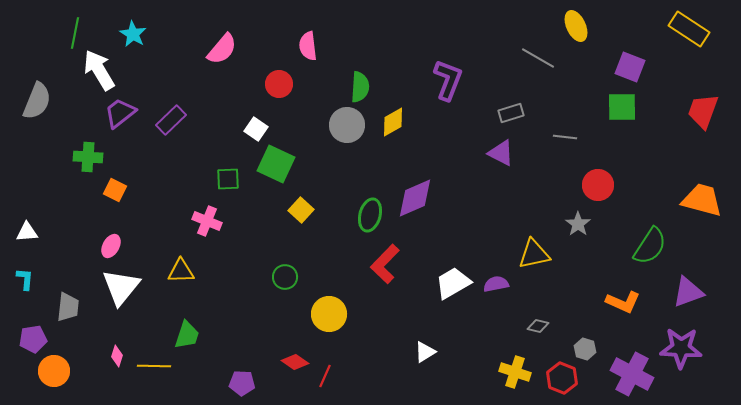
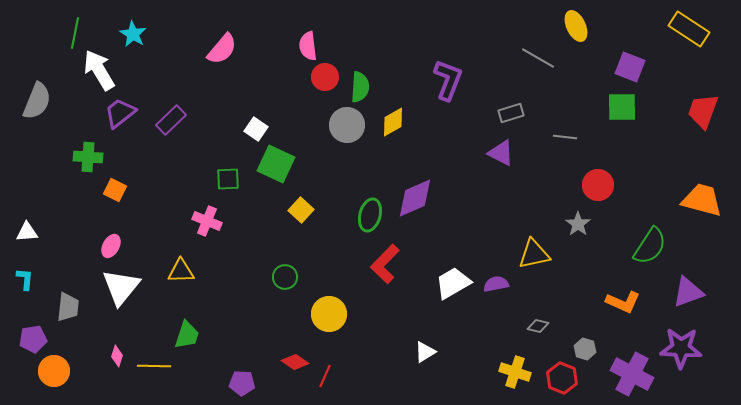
red circle at (279, 84): moved 46 px right, 7 px up
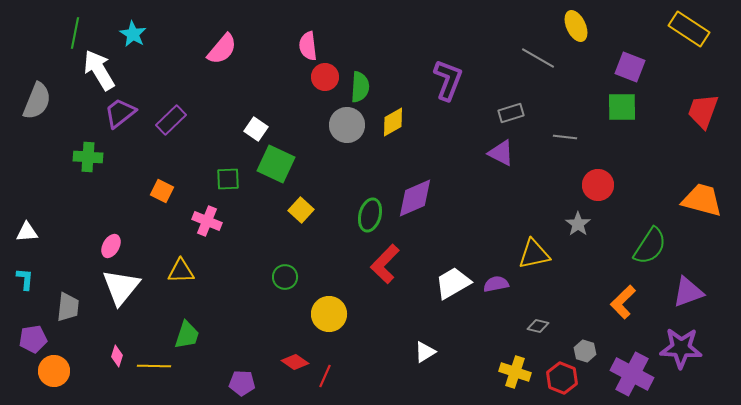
orange square at (115, 190): moved 47 px right, 1 px down
orange L-shape at (623, 302): rotated 112 degrees clockwise
gray hexagon at (585, 349): moved 2 px down
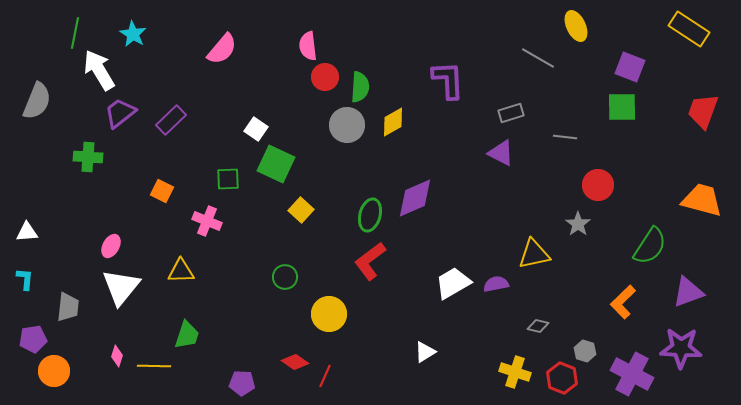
purple L-shape at (448, 80): rotated 24 degrees counterclockwise
red L-shape at (385, 264): moved 15 px left, 3 px up; rotated 9 degrees clockwise
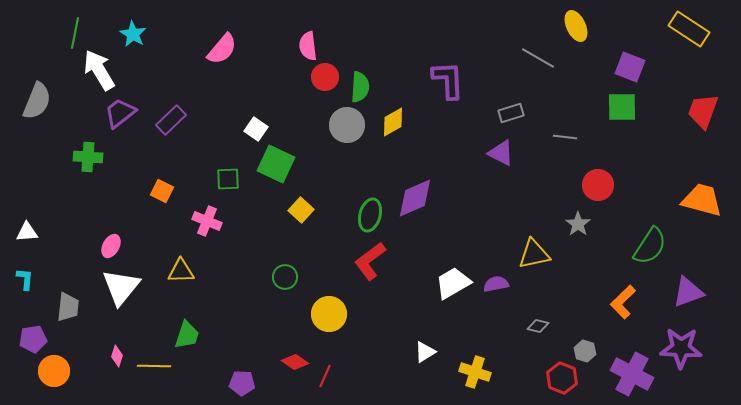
yellow cross at (515, 372): moved 40 px left
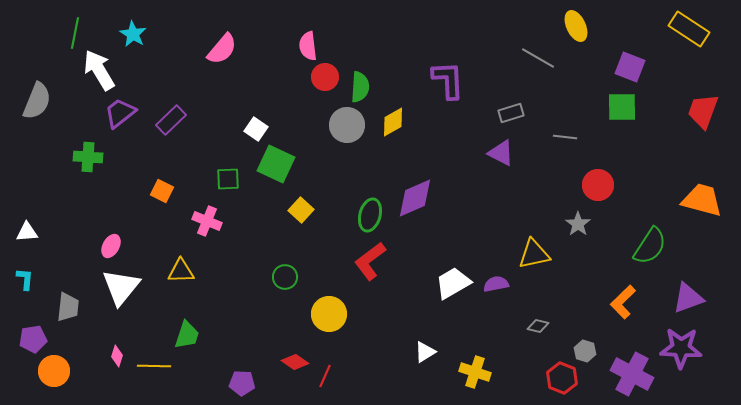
purple triangle at (688, 292): moved 6 px down
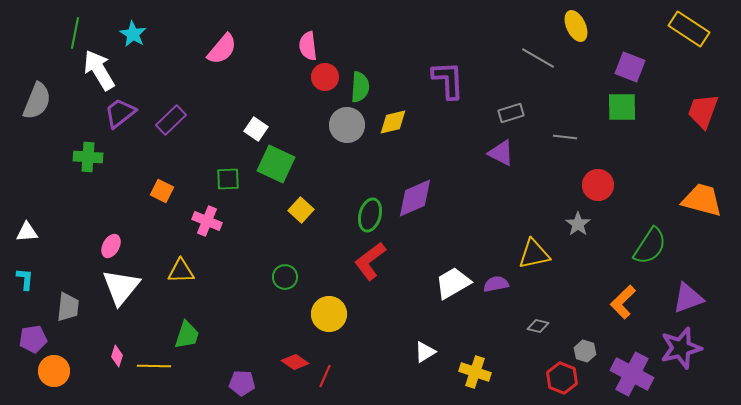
yellow diamond at (393, 122): rotated 16 degrees clockwise
purple star at (681, 348): rotated 18 degrees counterclockwise
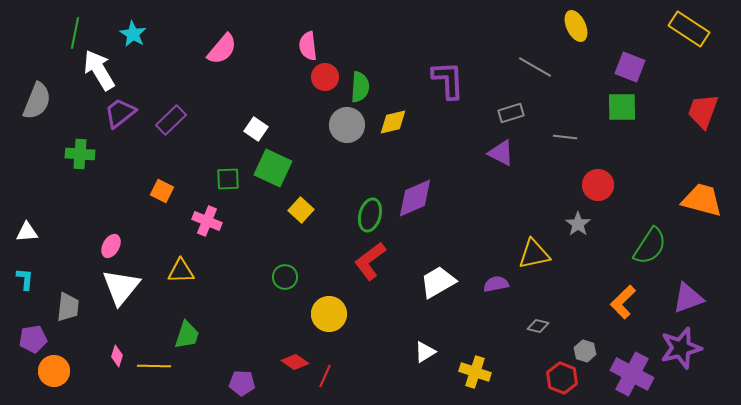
gray line at (538, 58): moved 3 px left, 9 px down
green cross at (88, 157): moved 8 px left, 3 px up
green square at (276, 164): moved 3 px left, 4 px down
white trapezoid at (453, 283): moved 15 px left, 1 px up
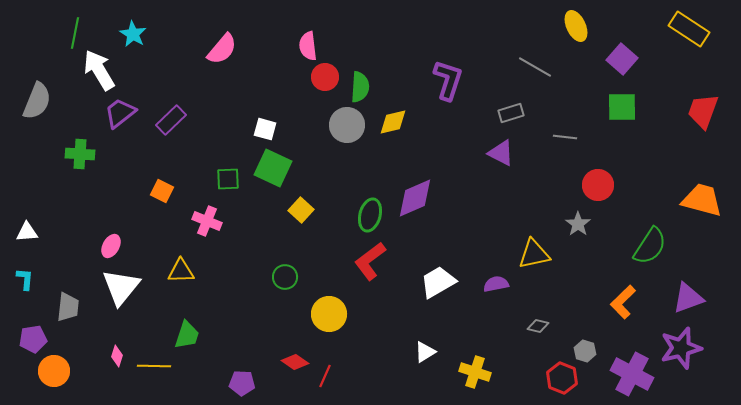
purple square at (630, 67): moved 8 px left, 8 px up; rotated 20 degrees clockwise
purple L-shape at (448, 80): rotated 21 degrees clockwise
white square at (256, 129): moved 9 px right; rotated 20 degrees counterclockwise
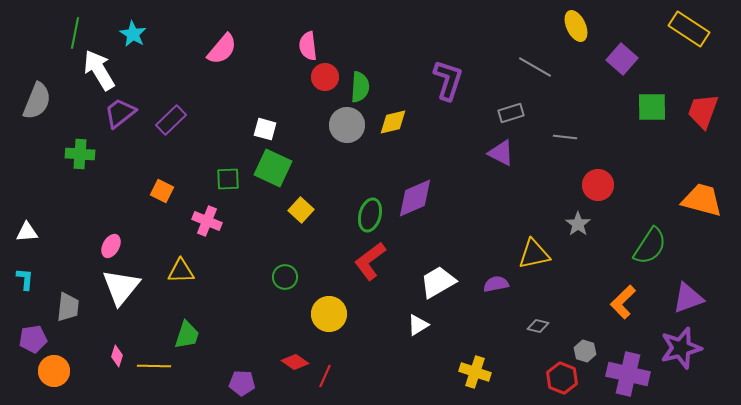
green square at (622, 107): moved 30 px right
white triangle at (425, 352): moved 7 px left, 27 px up
purple cross at (632, 374): moved 4 px left; rotated 15 degrees counterclockwise
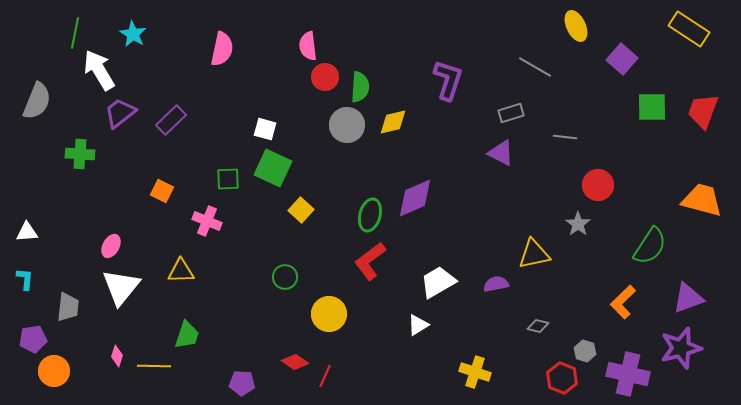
pink semicircle at (222, 49): rotated 28 degrees counterclockwise
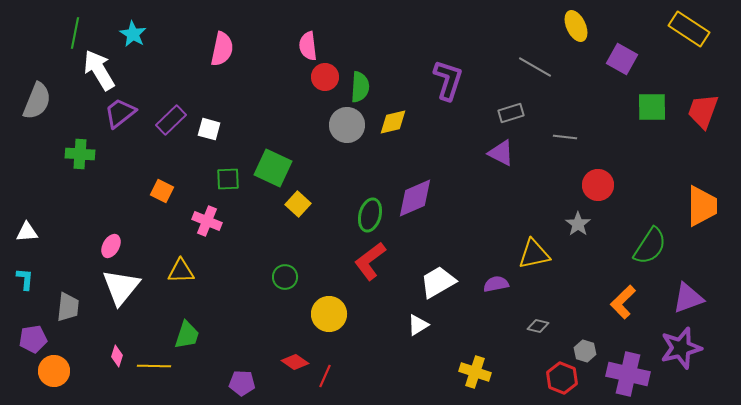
purple square at (622, 59): rotated 12 degrees counterclockwise
white square at (265, 129): moved 56 px left
orange trapezoid at (702, 200): moved 6 px down; rotated 75 degrees clockwise
yellow square at (301, 210): moved 3 px left, 6 px up
